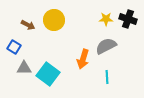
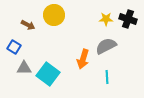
yellow circle: moved 5 px up
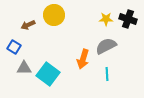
brown arrow: rotated 128 degrees clockwise
cyan line: moved 3 px up
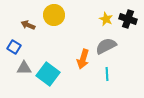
yellow star: rotated 24 degrees clockwise
brown arrow: rotated 48 degrees clockwise
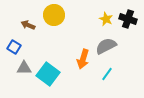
cyan line: rotated 40 degrees clockwise
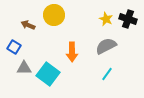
orange arrow: moved 11 px left, 7 px up; rotated 18 degrees counterclockwise
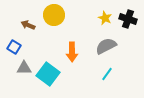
yellow star: moved 1 px left, 1 px up
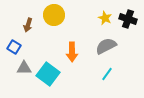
brown arrow: rotated 96 degrees counterclockwise
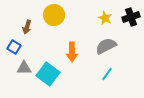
black cross: moved 3 px right, 2 px up; rotated 36 degrees counterclockwise
brown arrow: moved 1 px left, 2 px down
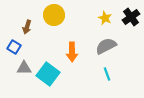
black cross: rotated 18 degrees counterclockwise
cyan line: rotated 56 degrees counterclockwise
